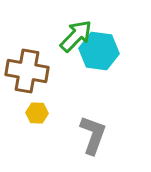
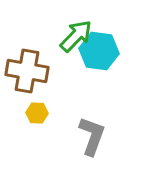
gray L-shape: moved 1 px left, 1 px down
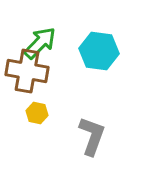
green arrow: moved 36 px left, 7 px down
yellow hexagon: rotated 10 degrees clockwise
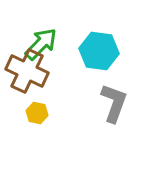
green arrow: moved 1 px right, 1 px down
brown cross: rotated 15 degrees clockwise
gray L-shape: moved 22 px right, 33 px up
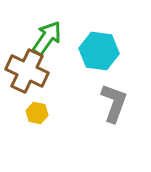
green arrow: moved 6 px right, 6 px up; rotated 9 degrees counterclockwise
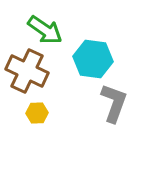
green arrow: moved 2 px left, 8 px up; rotated 90 degrees clockwise
cyan hexagon: moved 6 px left, 8 px down
yellow hexagon: rotated 15 degrees counterclockwise
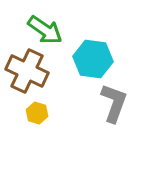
yellow hexagon: rotated 20 degrees clockwise
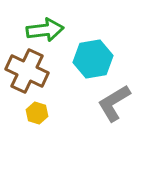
green arrow: rotated 42 degrees counterclockwise
cyan hexagon: rotated 18 degrees counterclockwise
gray L-shape: rotated 141 degrees counterclockwise
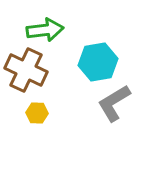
cyan hexagon: moved 5 px right, 3 px down
brown cross: moved 1 px left, 1 px up
yellow hexagon: rotated 15 degrees counterclockwise
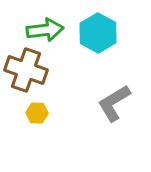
cyan hexagon: moved 29 px up; rotated 21 degrees counterclockwise
brown cross: rotated 6 degrees counterclockwise
